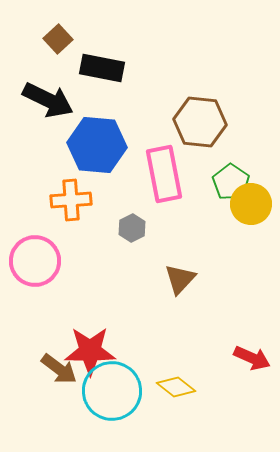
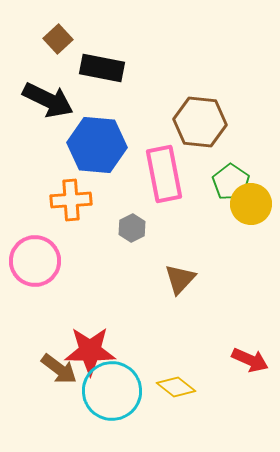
red arrow: moved 2 px left, 2 px down
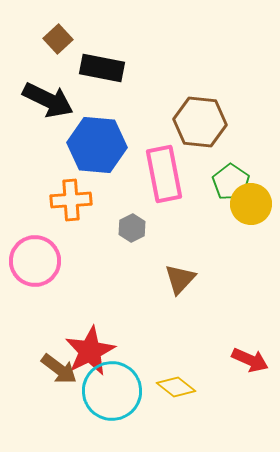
red star: rotated 27 degrees counterclockwise
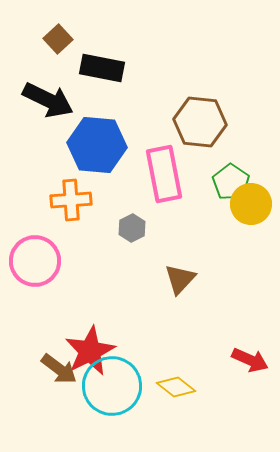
cyan circle: moved 5 px up
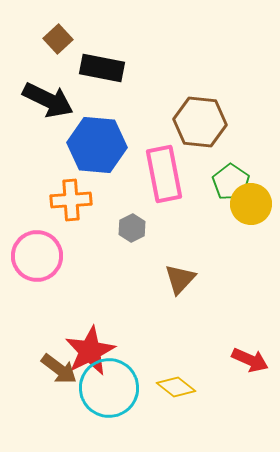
pink circle: moved 2 px right, 5 px up
cyan circle: moved 3 px left, 2 px down
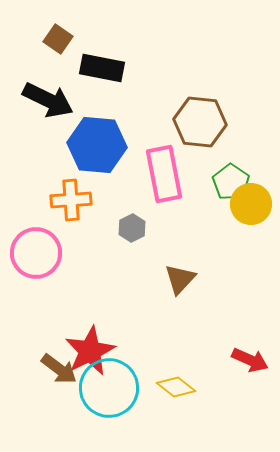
brown square: rotated 12 degrees counterclockwise
pink circle: moved 1 px left, 3 px up
